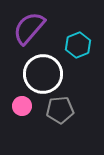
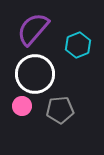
purple semicircle: moved 4 px right, 1 px down
white circle: moved 8 px left
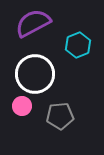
purple semicircle: moved 6 px up; rotated 21 degrees clockwise
gray pentagon: moved 6 px down
